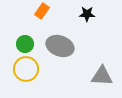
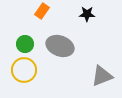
yellow circle: moved 2 px left, 1 px down
gray triangle: rotated 25 degrees counterclockwise
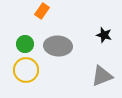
black star: moved 17 px right, 21 px down; rotated 14 degrees clockwise
gray ellipse: moved 2 px left; rotated 16 degrees counterclockwise
yellow circle: moved 2 px right
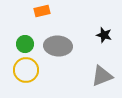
orange rectangle: rotated 42 degrees clockwise
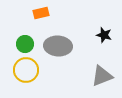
orange rectangle: moved 1 px left, 2 px down
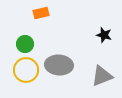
gray ellipse: moved 1 px right, 19 px down
